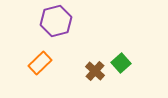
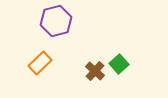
green square: moved 2 px left, 1 px down
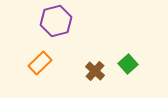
green square: moved 9 px right
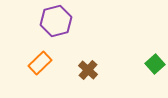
green square: moved 27 px right
brown cross: moved 7 px left, 1 px up
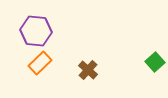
purple hexagon: moved 20 px left, 10 px down; rotated 20 degrees clockwise
green square: moved 2 px up
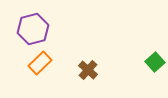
purple hexagon: moved 3 px left, 2 px up; rotated 20 degrees counterclockwise
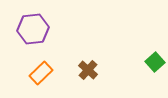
purple hexagon: rotated 8 degrees clockwise
orange rectangle: moved 1 px right, 10 px down
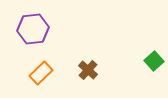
green square: moved 1 px left, 1 px up
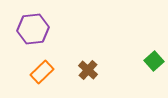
orange rectangle: moved 1 px right, 1 px up
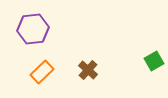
green square: rotated 12 degrees clockwise
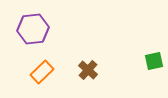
green square: rotated 18 degrees clockwise
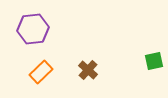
orange rectangle: moved 1 px left
